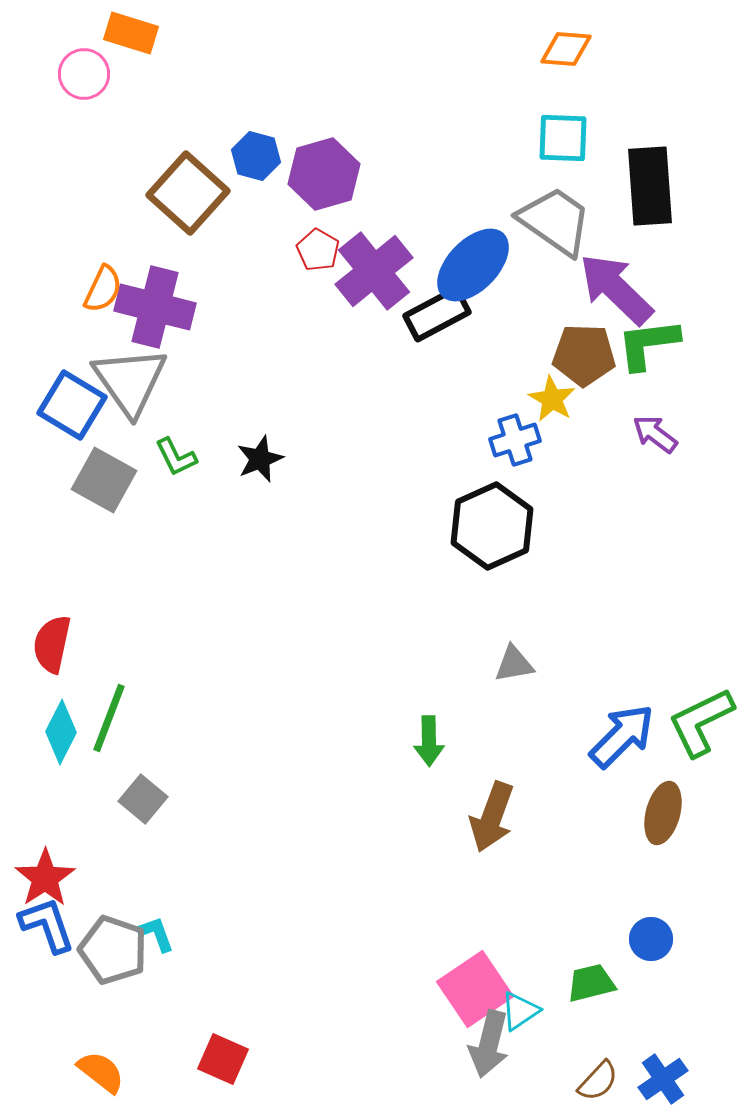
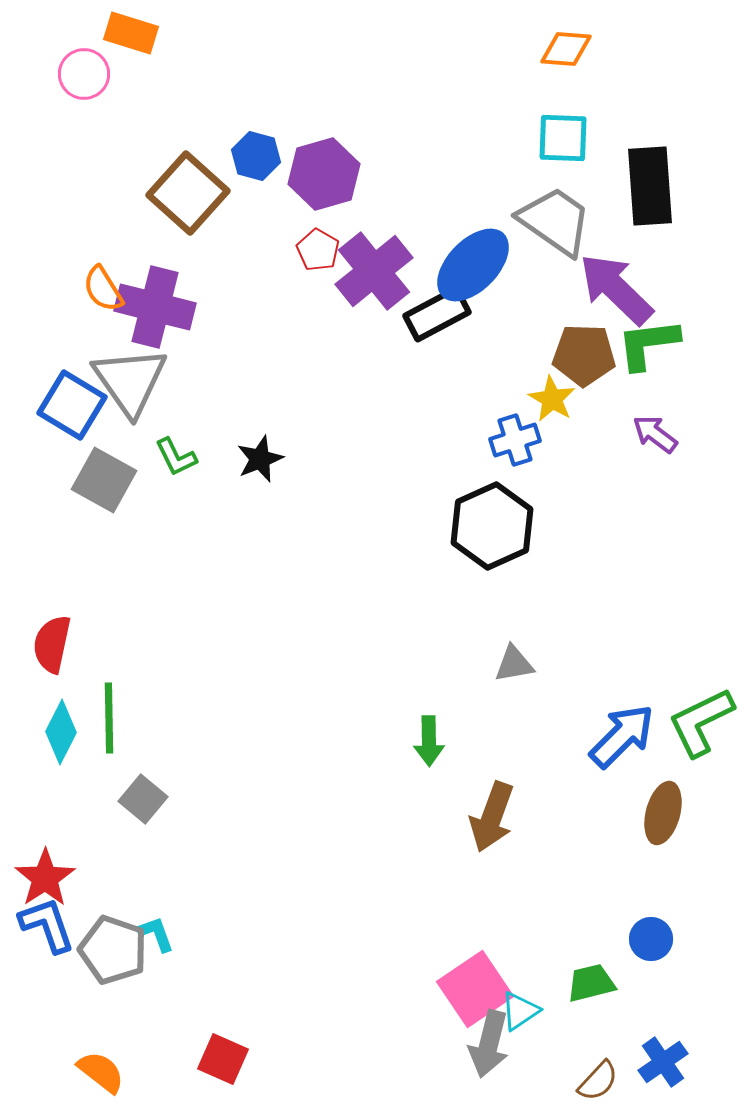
orange semicircle at (103, 289): rotated 123 degrees clockwise
green line at (109, 718): rotated 22 degrees counterclockwise
blue cross at (663, 1079): moved 17 px up
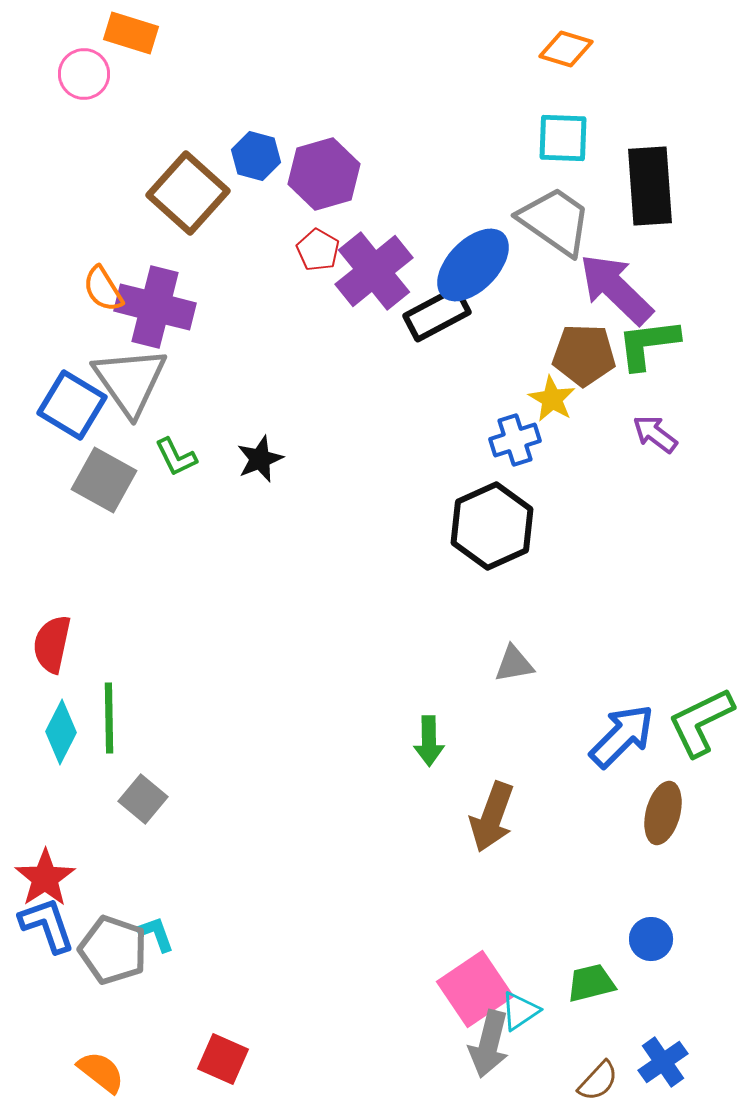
orange diamond at (566, 49): rotated 12 degrees clockwise
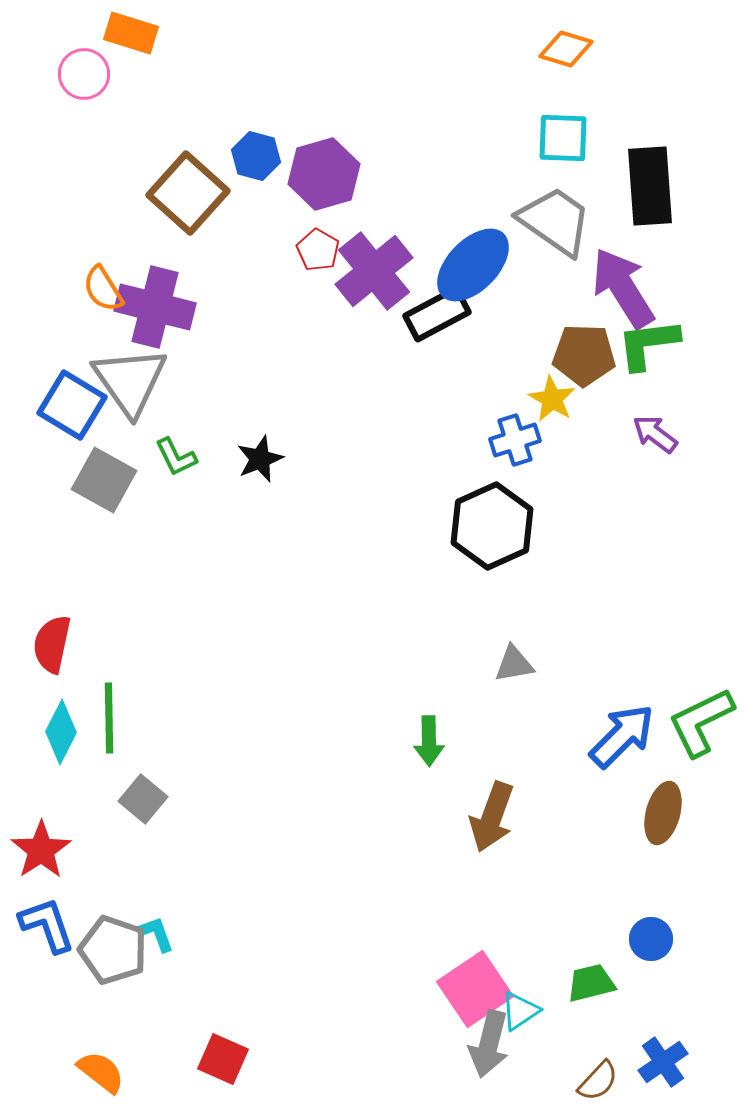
purple arrow at (616, 289): moved 7 px right, 1 px up; rotated 14 degrees clockwise
red star at (45, 878): moved 4 px left, 28 px up
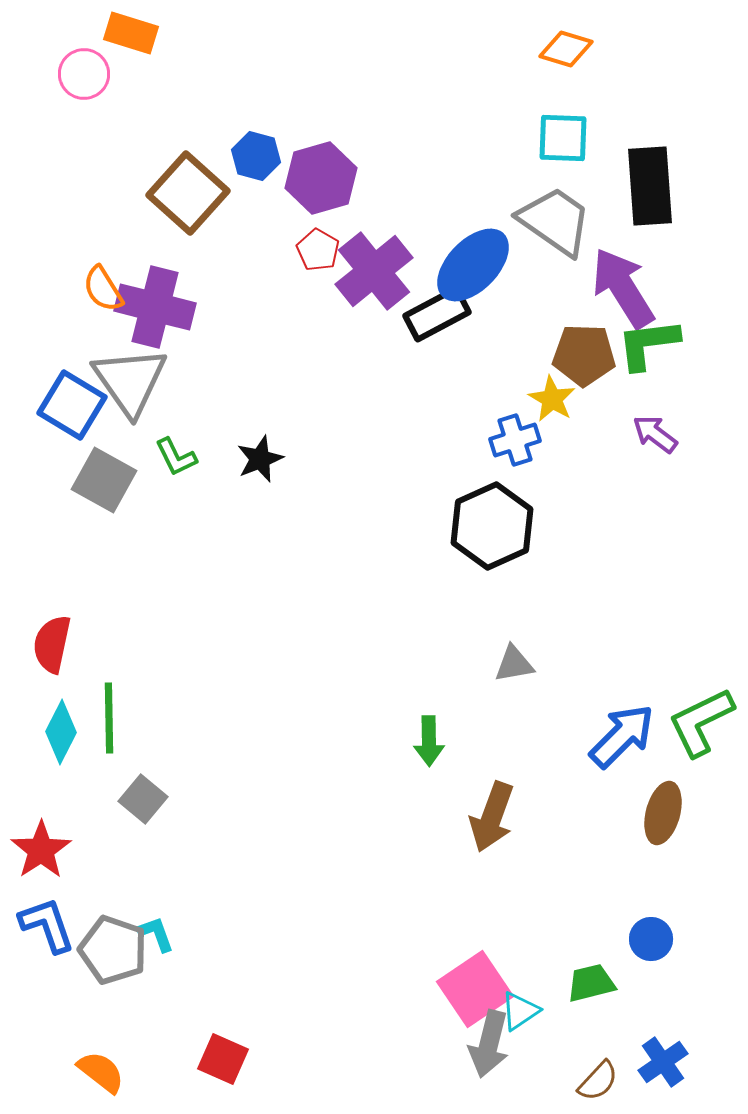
purple hexagon at (324, 174): moved 3 px left, 4 px down
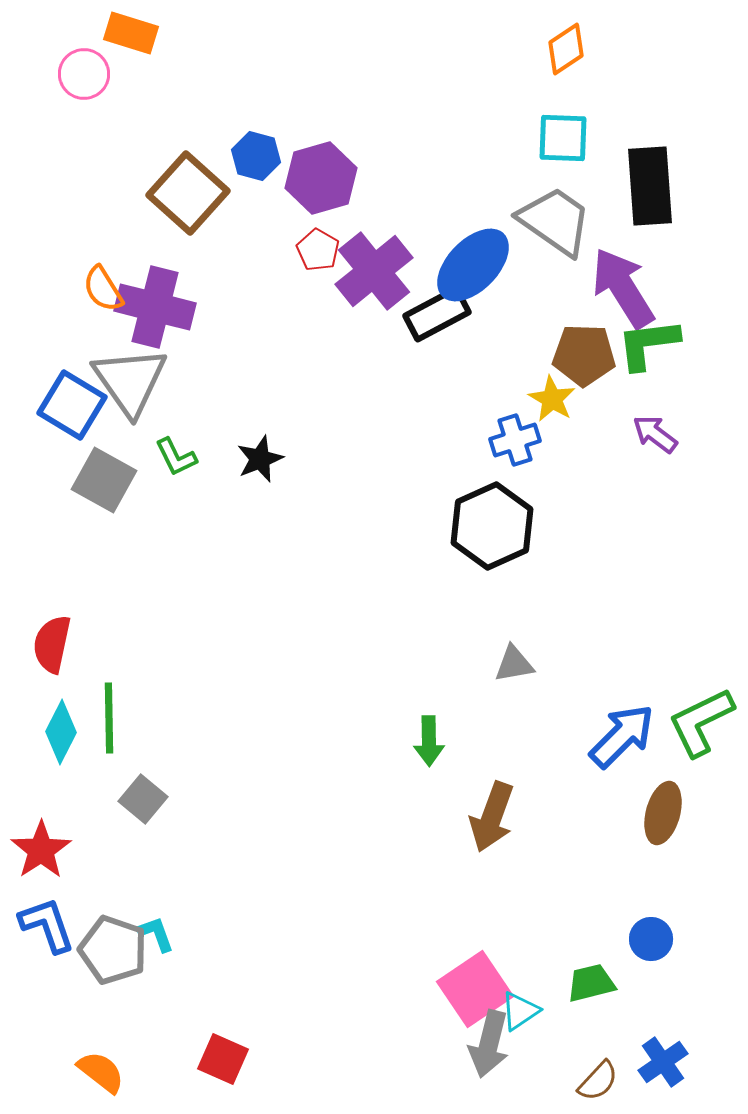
orange diamond at (566, 49): rotated 50 degrees counterclockwise
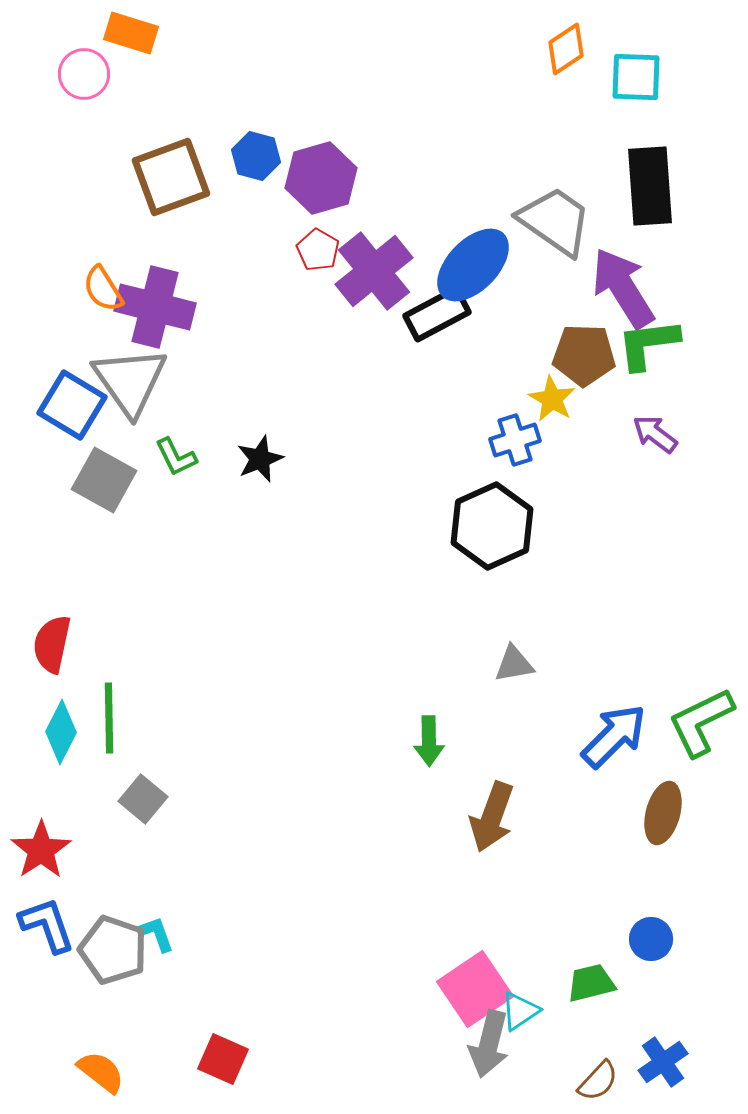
cyan square at (563, 138): moved 73 px right, 61 px up
brown square at (188, 193): moved 17 px left, 16 px up; rotated 28 degrees clockwise
blue arrow at (622, 736): moved 8 px left
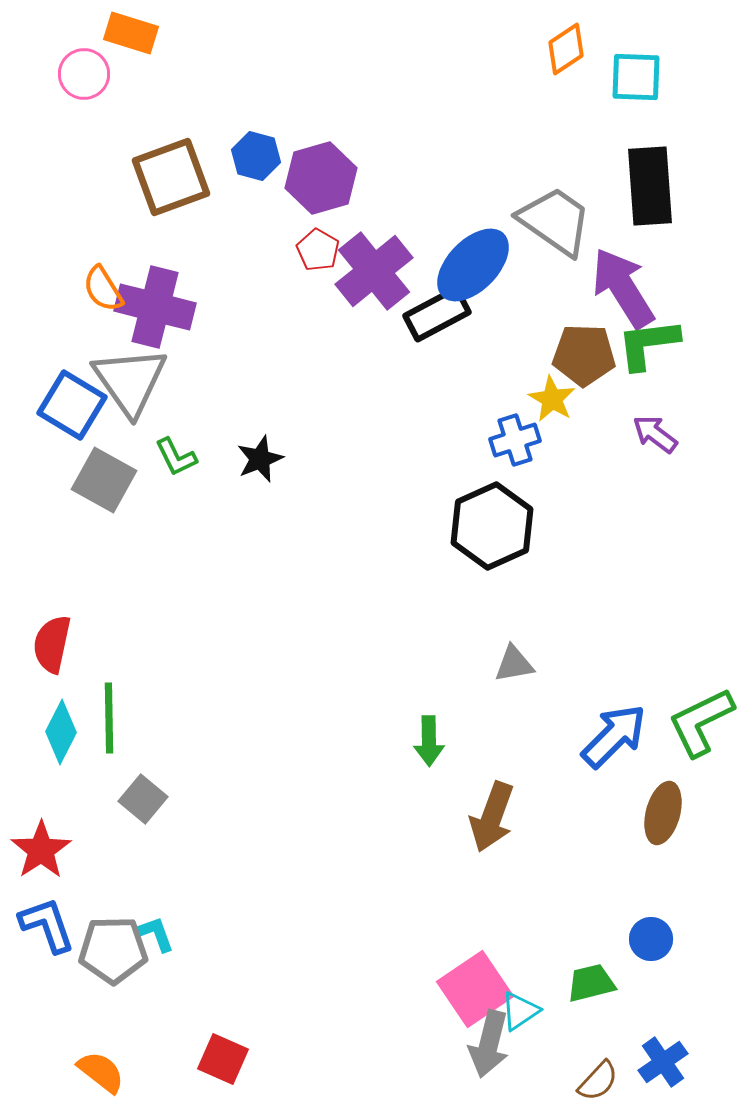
gray pentagon at (113, 950): rotated 20 degrees counterclockwise
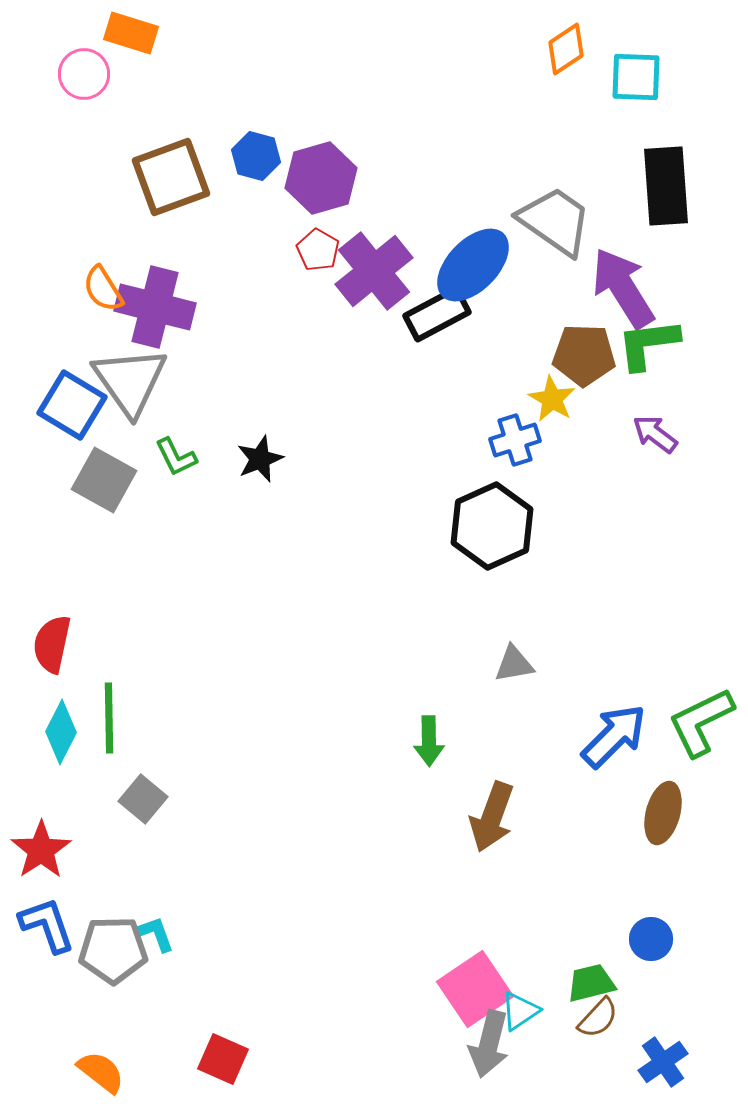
black rectangle at (650, 186): moved 16 px right
brown semicircle at (598, 1081): moved 63 px up
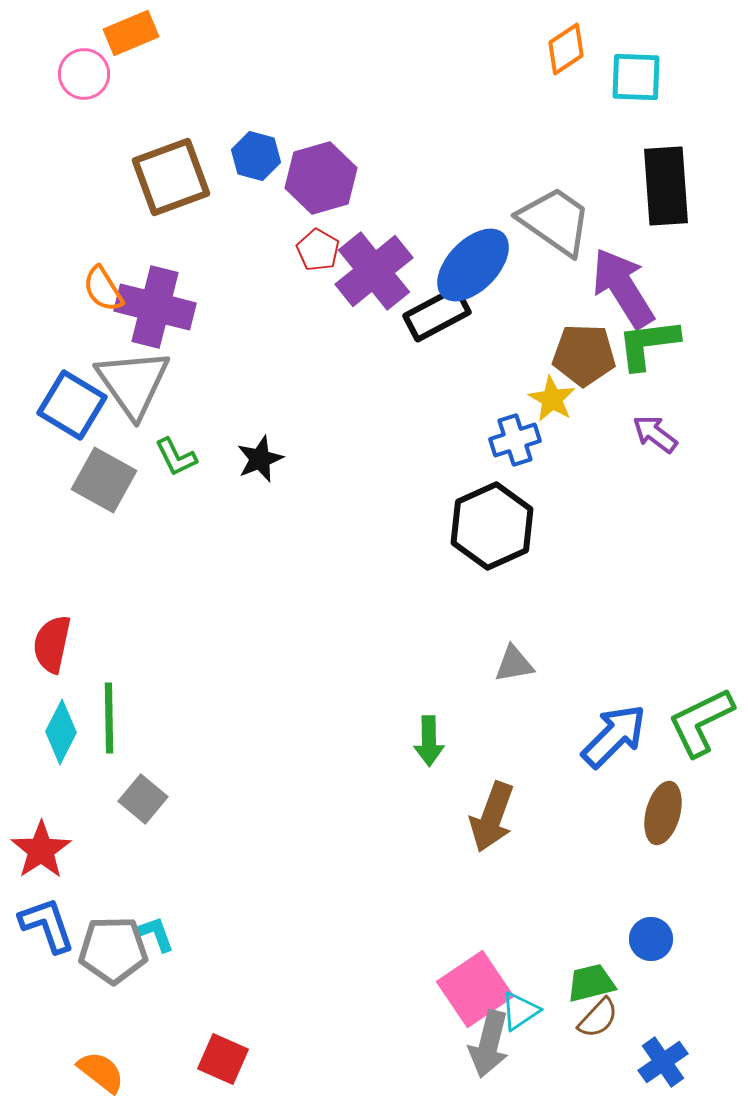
orange rectangle at (131, 33): rotated 40 degrees counterclockwise
gray triangle at (130, 381): moved 3 px right, 2 px down
